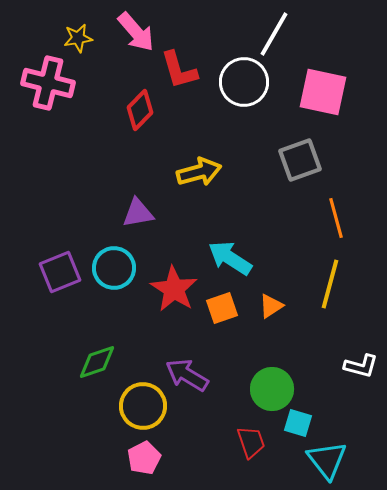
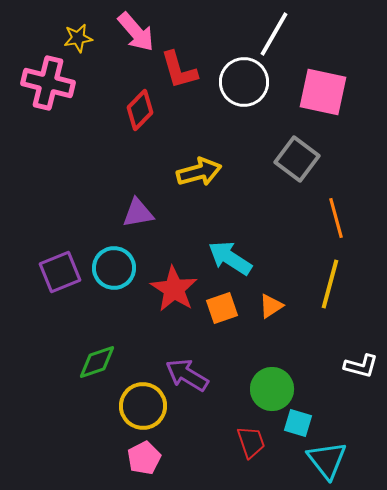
gray square: moved 3 px left, 1 px up; rotated 33 degrees counterclockwise
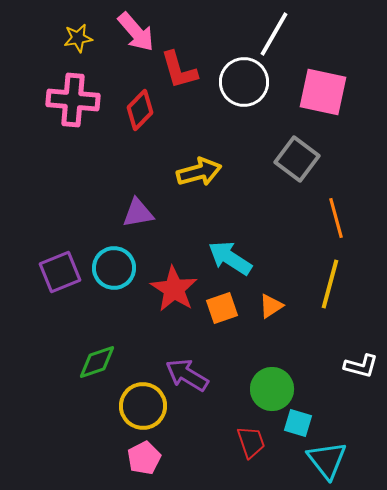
pink cross: moved 25 px right, 17 px down; rotated 9 degrees counterclockwise
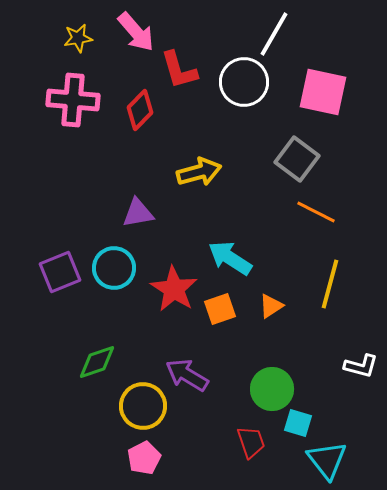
orange line: moved 20 px left, 6 px up; rotated 48 degrees counterclockwise
orange square: moved 2 px left, 1 px down
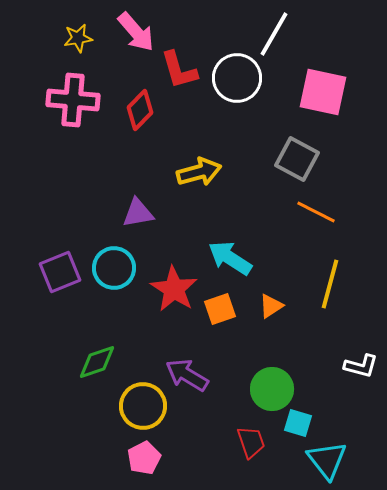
white circle: moved 7 px left, 4 px up
gray square: rotated 9 degrees counterclockwise
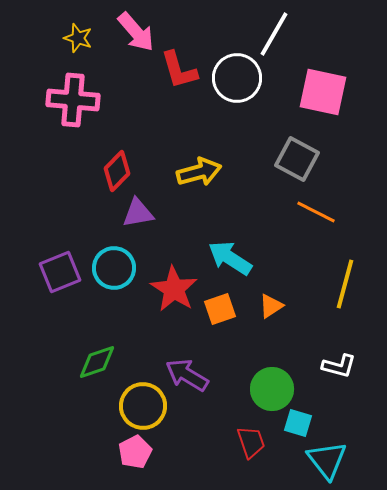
yellow star: rotated 28 degrees clockwise
red diamond: moved 23 px left, 61 px down
yellow line: moved 15 px right
white L-shape: moved 22 px left
pink pentagon: moved 9 px left, 6 px up
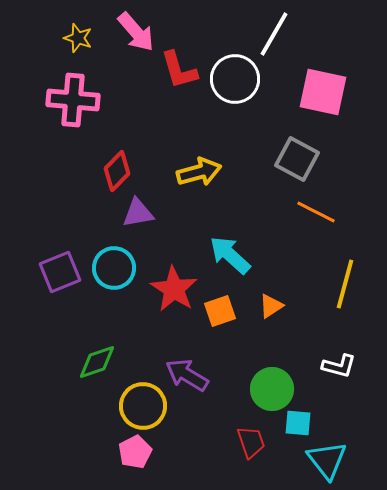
white circle: moved 2 px left, 1 px down
cyan arrow: moved 3 px up; rotated 9 degrees clockwise
orange square: moved 2 px down
cyan square: rotated 12 degrees counterclockwise
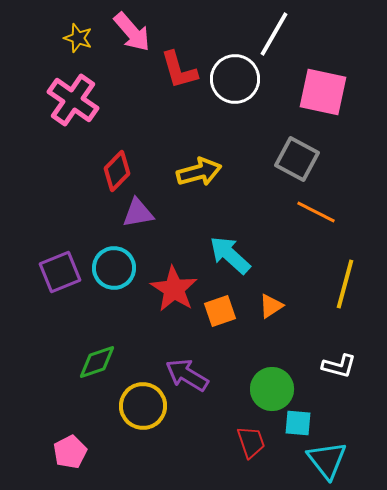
pink arrow: moved 4 px left
pink cross: rotated 30 degrees clockwise
pink pentagon: moved 65 px left
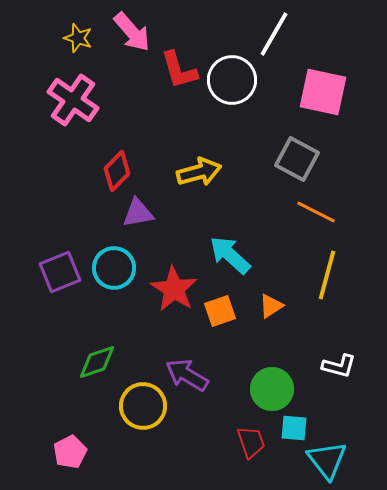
white circle: moved 3 px left, 1 px down
yellow line: moved 18 px left, 9 px up
cyan square: moved 4 px left, 5 px down
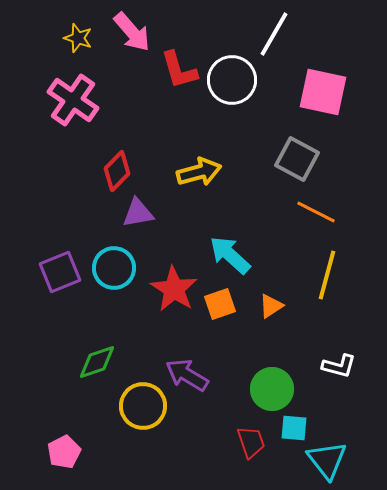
orange square: moved 7 px up
pink pentagon: moved 6 px left
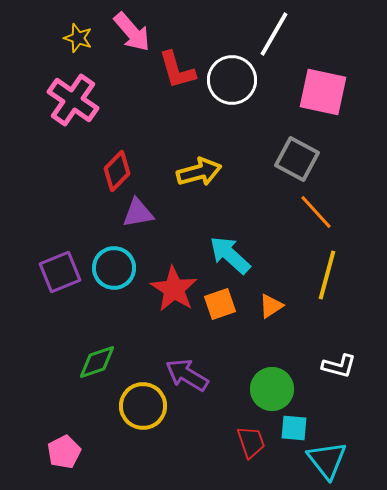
red L-shape: moved 2 px left
orange line: rotated 21 degrees clockwise
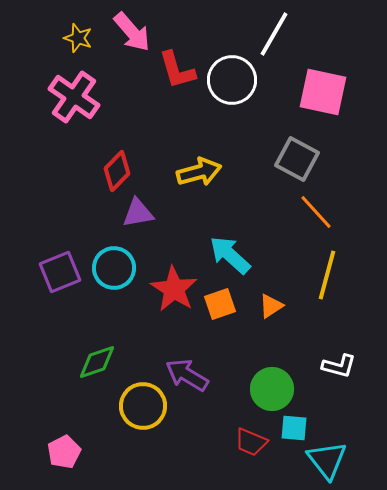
pink cross: moved 1 px right, 3 px up
red trapezoid: rotated 132 degrees clockwise
